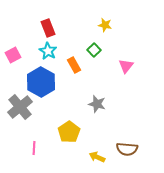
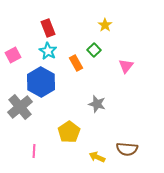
yellow star: rotated 24 degrees clockwise
orange rectangle: moved 2 px right, 2 px up
pink line: moved 3 px down
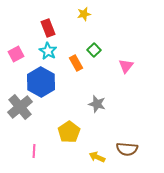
yellow star: moved 21 px left, 11 px up; rotated 24 degrees clockwise
pink square: moved 3 px right, 1 px up
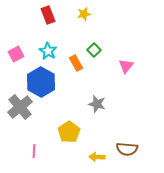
red rectangle: moved 13 px up
yellow arrow: rotated 21 degrees counterclockwise
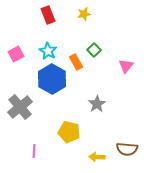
orange rectangle: moved 1 px up
blue hexagon: moved 11 px right, 3 px up
gray star: rotated 24 degrees clockwise
yellow pentagon: rotated 25 degrees counterclockwise
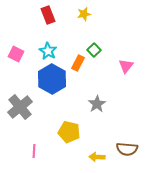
pink square: rotated 35 degrees counterclockwise
orange rectangle: moved 2 px right, 1 px down; rotated 56 degrees clockwise
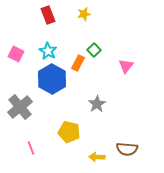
pink line: moved 3 px left, 3 px up; rotated 24 degrees counterclockwise
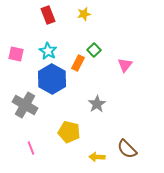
pink square: rotated 14 degrees counterclockwise
pink triangle: moved 1 px left, 1 px up
gray cross: moved 5 px right, 2 px up; rotated 20 degrees counterclockwise
brown semicircle: rotated 40 degrees clockwise
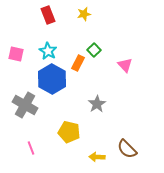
pink triangle: rotated 21 degrees counterclockwise
